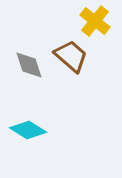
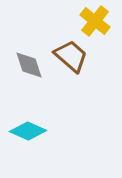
cyan diamond: moved 1 px down; rotated 9 degrees counterclockwise
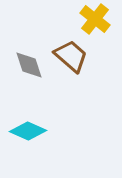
yellow cross: moved 2 px up
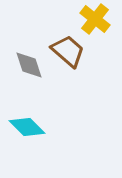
brown trapezoid: moved 3 px left, 5 px up
cyan diamond: moved 1 px left, 4 px up; rotated 21 degrees clockwise
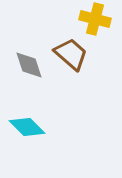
yellow cross: rotated 24 degrees counterclockwise
brown trapezoid: moved 3 px right, 3 px down
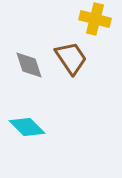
brown trapezoid: moved 4 px down; rotated 15 degrees clockwise
